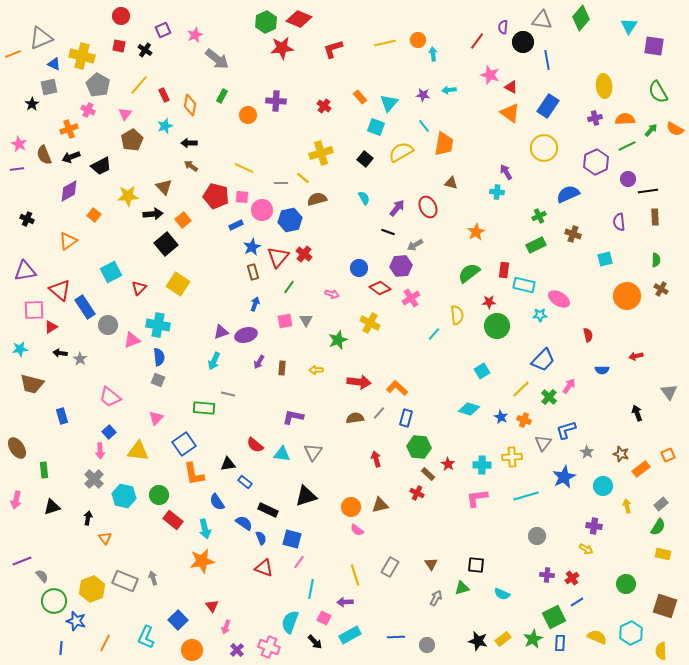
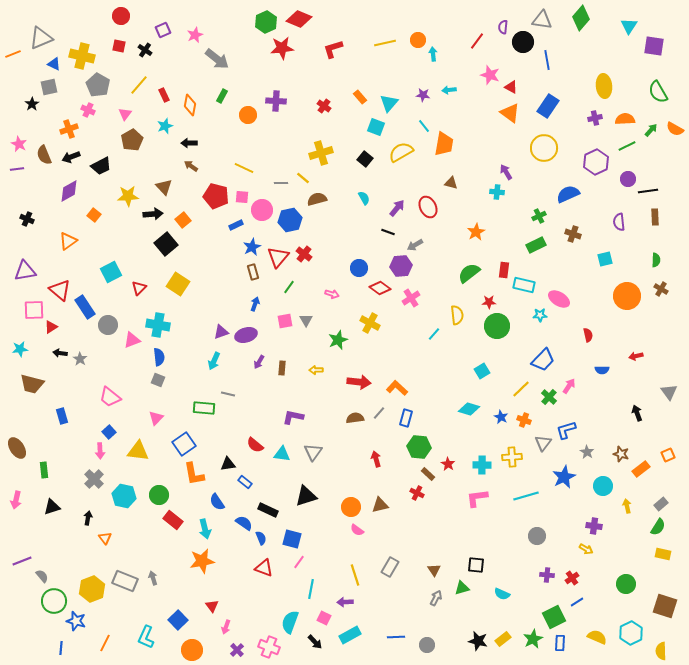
brown triangle at (431, 564): moved 3 px right, 6 px down
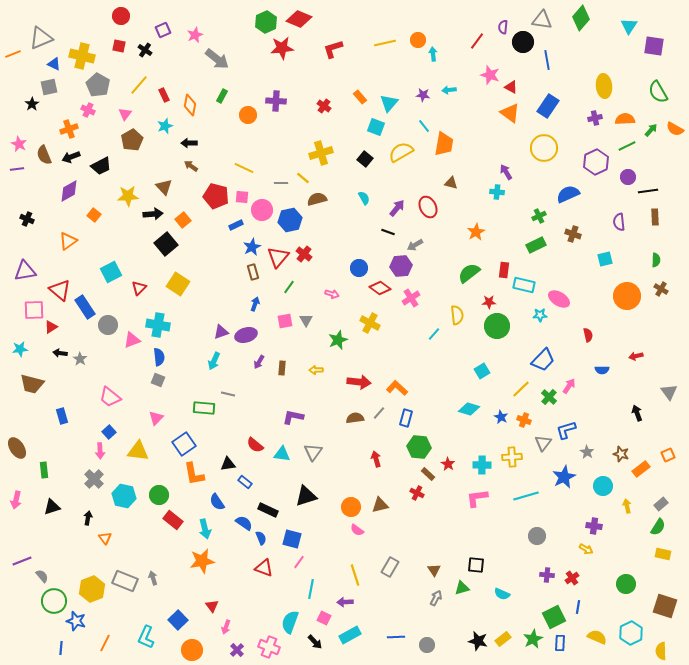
purple circle at (628, 179): moved 2 px up
blue line at (577, 602): moved 1 px right, 5 px down; rotated 48 degrees counterclockwise
